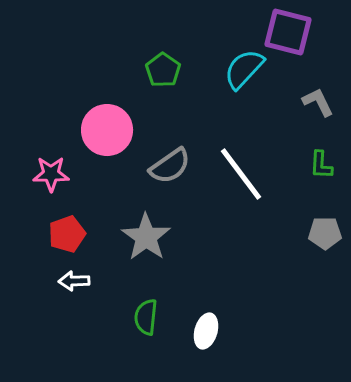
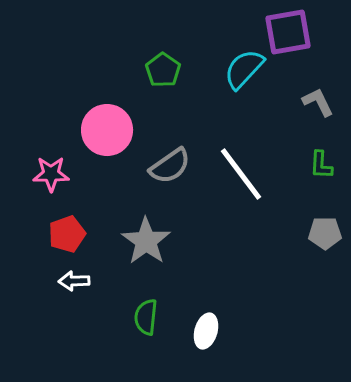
purple square: rotated 24 degrees counterclockwise
gray star: moved 4 px down
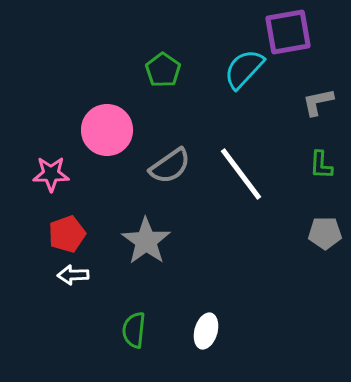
gray L-shape: rotated 76 degrees counterclockwise
white arrow: moved 1 px left, 6 px up
green semicircle: moved 12 px left, 13 px down
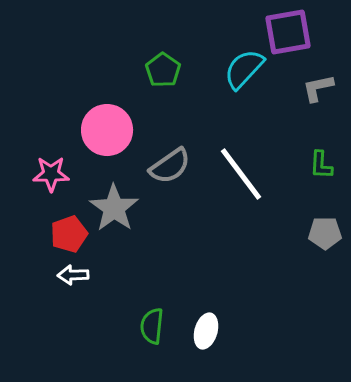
gray L-shape: moved 14 px up
red pentagon: moved 2 px right
gray star: moved 32 px left, 33 px up
green semicircle: moved 18 px right, 4 px up
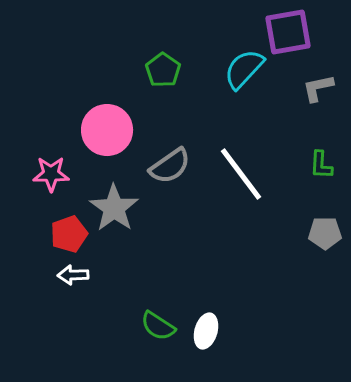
green semicircle: moved 6 px right; rotated 63 degrees counterclockwise
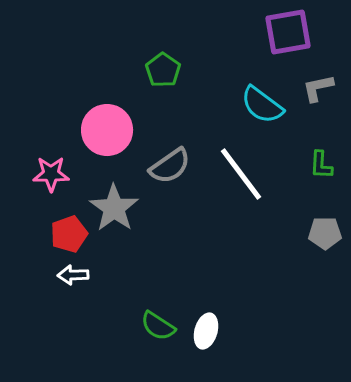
cyan semicircle: moved 18 px right, 36 px down; rotated 96 degrees counterclockwise
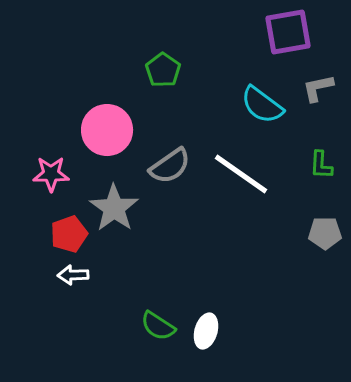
white line: rotated 18 degrees counterclockwise
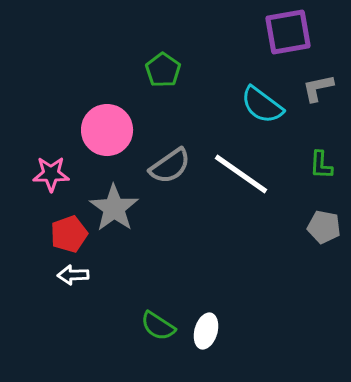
gray pentagon: moved 1 px left, 6 px up; rotated 12 degrees clockwise
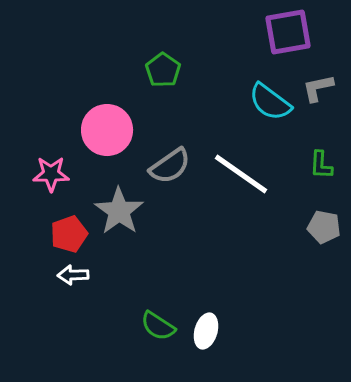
cyan semicircle: moved 8 px right, 3 px up
gray star: moved 5 px right, 3 px down
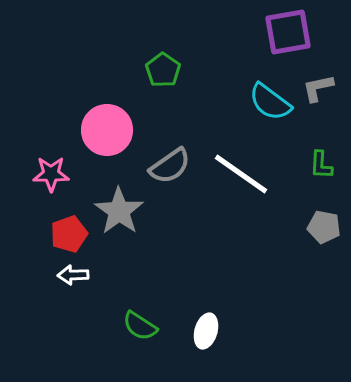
green semicircle: moved 18 px left
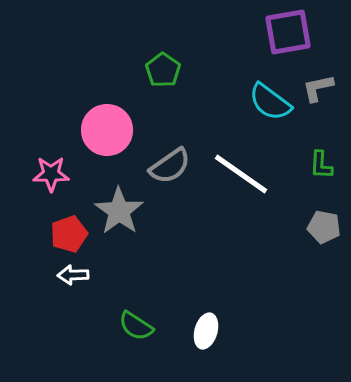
green semicircle: moved 4 px left
